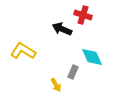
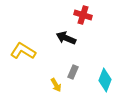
black arrow: moved 4 px right, 9 px down
cyan diamond: moved 13 px right, 23 px down; rotated 45 degrees clockwise
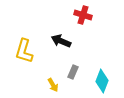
black arrow: moved 5 px left, 3 px down
yellow L-shape: moved 1 px right; rotated 105 degrees counterclockwise
cyan diamond: moved 3 px left, 1 px down
yellow arrow: moved 3 px left
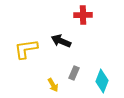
red cross: rotated 18 degrees counterclockwise
yellow L-shape: moved 2 px right, 2 px up; rotated 65 degrees clockwise
gray rectangle: moved 1 px right, 1 px down
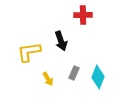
black arrow: rotated 132 degrees counterclockwise
yellow L-shape: moved 3 px right, 3 px down
cyan diamond: moved 4 px left, 4 px up
yellow arrow: moved 5 px left, 6 px up
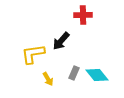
black arrow: rotated 60 degrees clockwise
yellow L-shape: moved 4 px right, 2 px down
cyan diamond: moved 1 px left, 2 px up; rotated 60 degrees counterclockwise
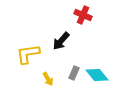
red cross: rotated 24 degrees clockwise
yellow L-shape: moved 5 px left
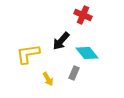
cyan diamond: moved 10 px left, 22 px up
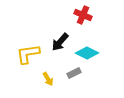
black arrow: moved 1 px left, 1 px down
cyan diamond: rotated 25 degrees counterclockwise
gray rectangle: rotated 40 degrees clockwise
